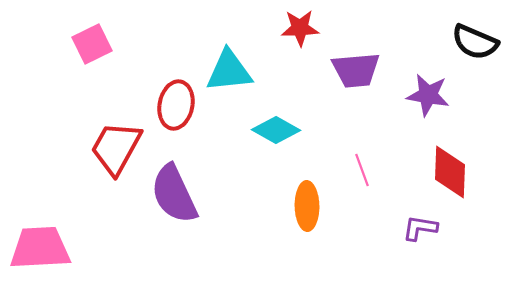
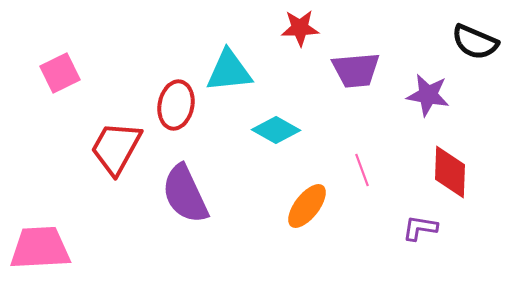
pink square: moved 32 px left, 29 px down
purple semicircle: moved 11 px right
orange ellipse: rotated 39 degrees clockwise
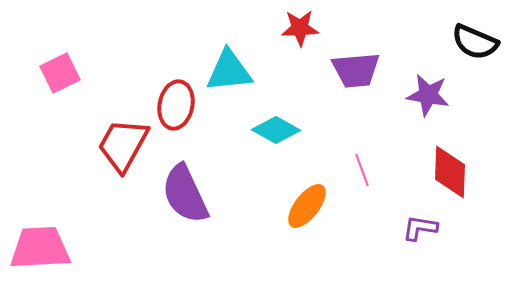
red trapezoid: moved 7 px right, 3 px up
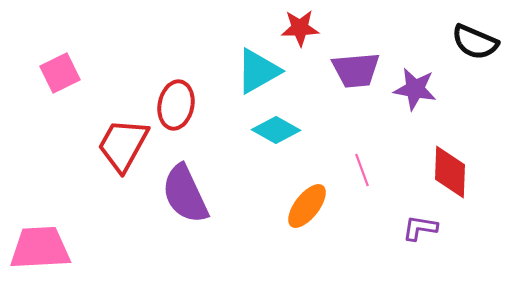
cyan triangle: moved 29 px right; rotated 24 degrees counterclockwise
purple star: moved 13 px left, 6 px up
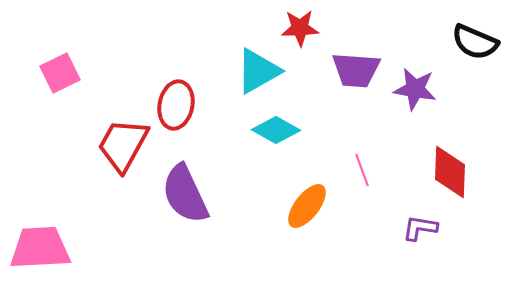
purple trapezoid: rotated 9 degrees clockwise
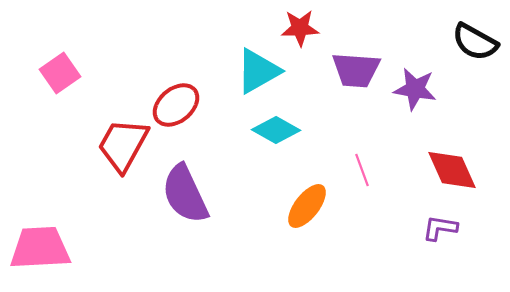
black semicircle: rotated 6 degrees clockwise
pink square: rotated 9 degrees counterclockwise
red ellipse: rotated 39 degrees clockwise
red diamond: moved 2 px right, 2 px up; rotated 26 degrees counterclockwise
purple L-shape: moved 20 px right
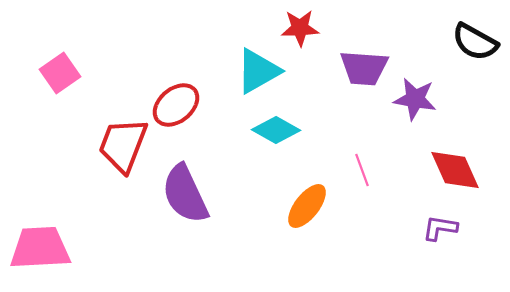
purple trapezoid: moved 8 px right, 2 px up
purple star: moved 10 px down
red trapezoid: rotated 8 degrees counterclockwise
red diamond: moved 3 px right
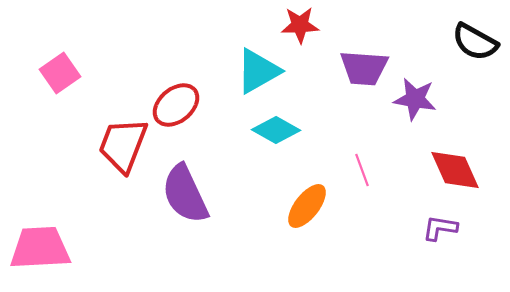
red star: moved 3 px up
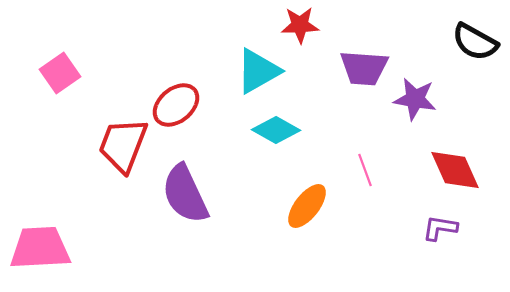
pink line: moved 3 px right
